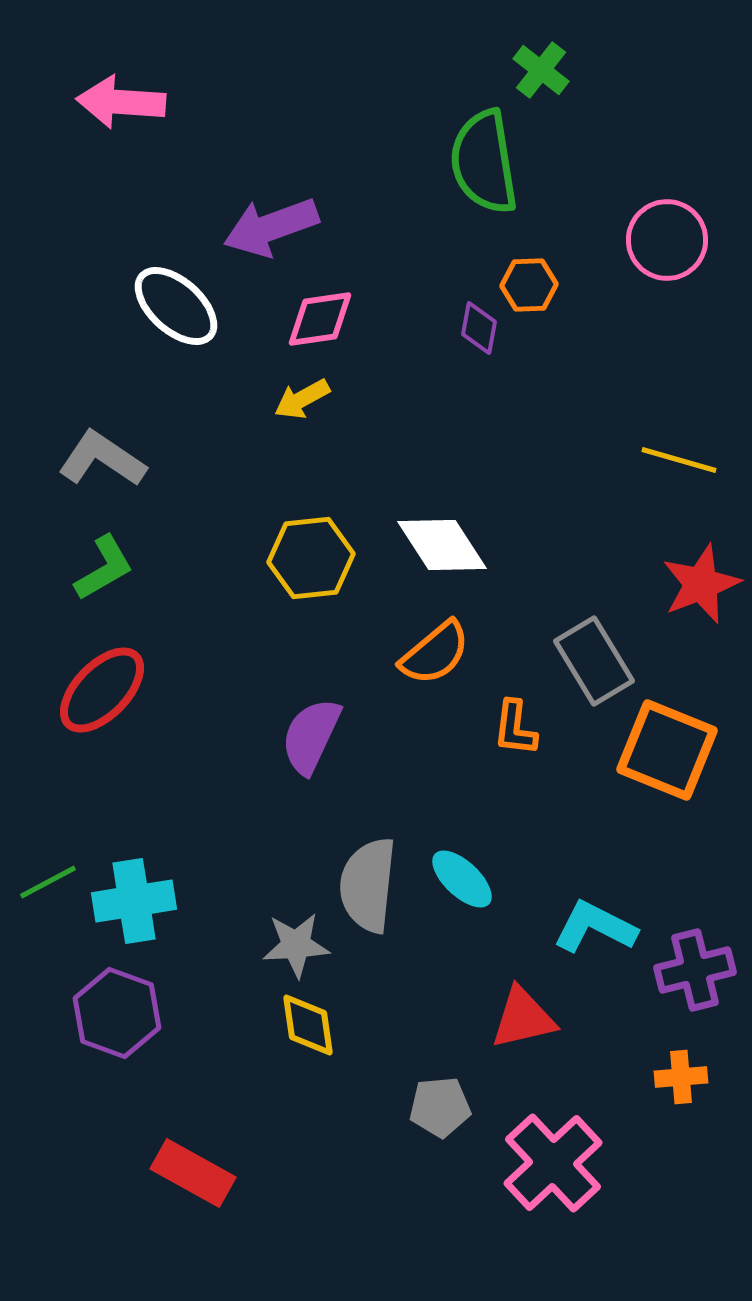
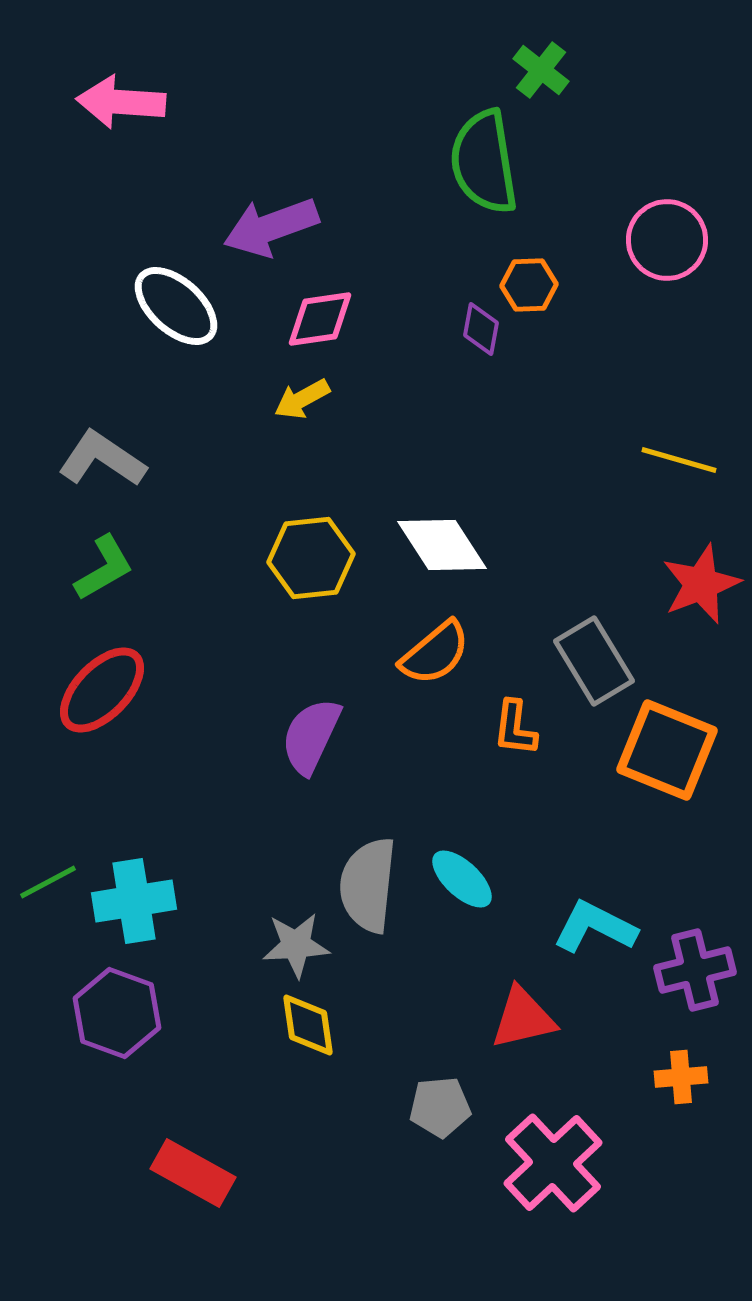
purple diamond: moved 2 px right, 1 px down
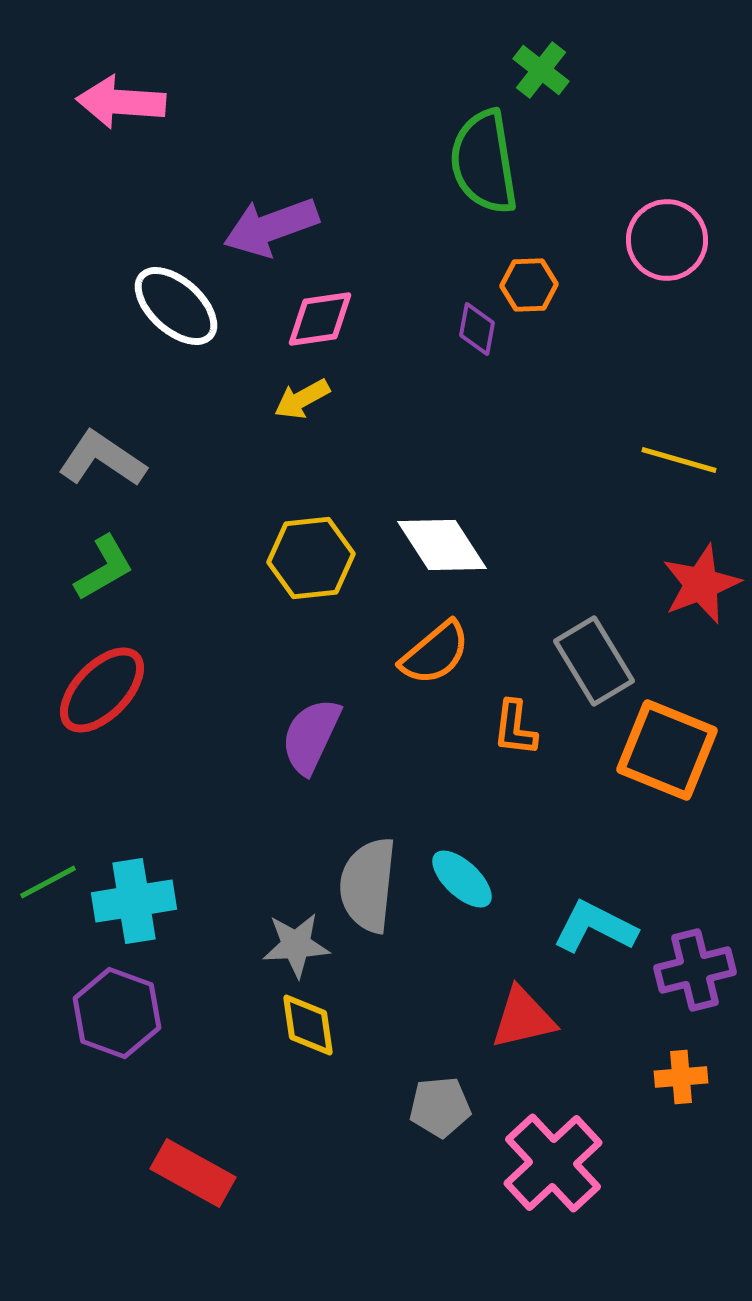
purple diamond: moved 4 px left
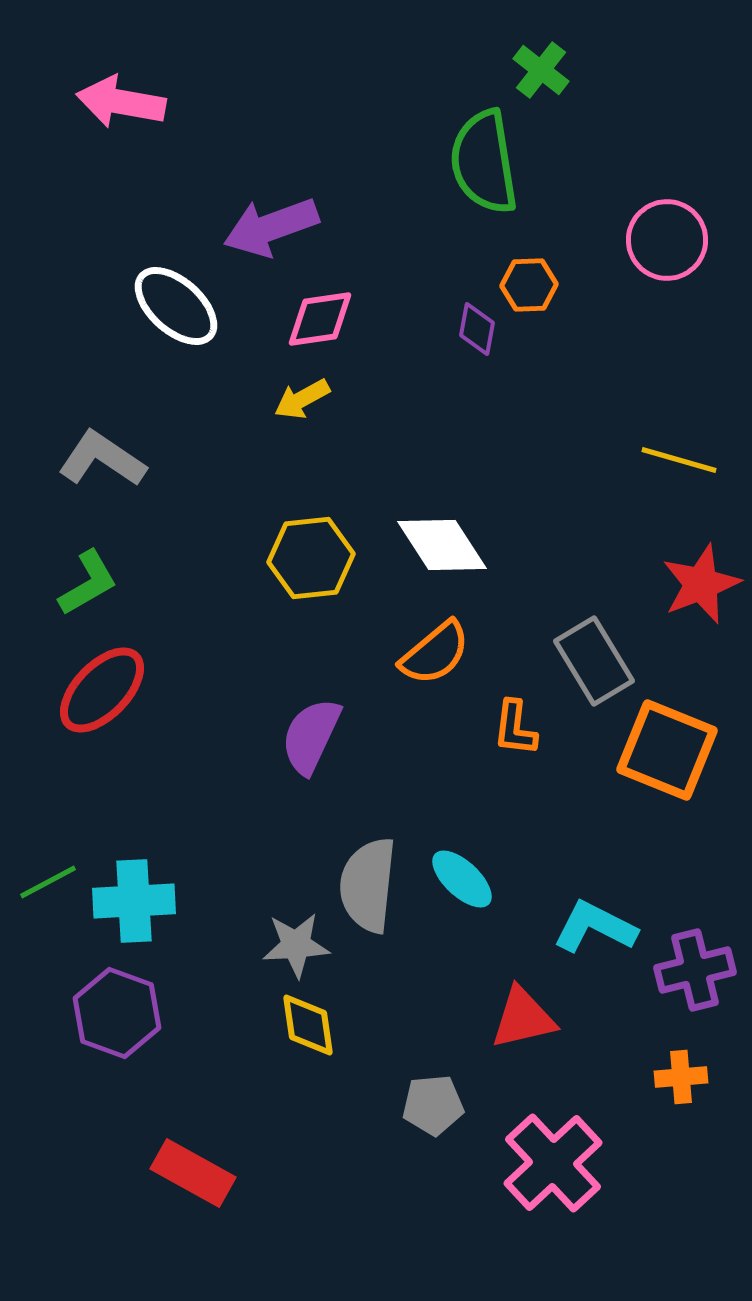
pink arrow: rotated 6 degrees clockwise
green L-shape: moved 16 px left, 15 px down
cyan cross: rotated 6 degrees clockwise
gray pentagon: moved 7 px left, 2 px up
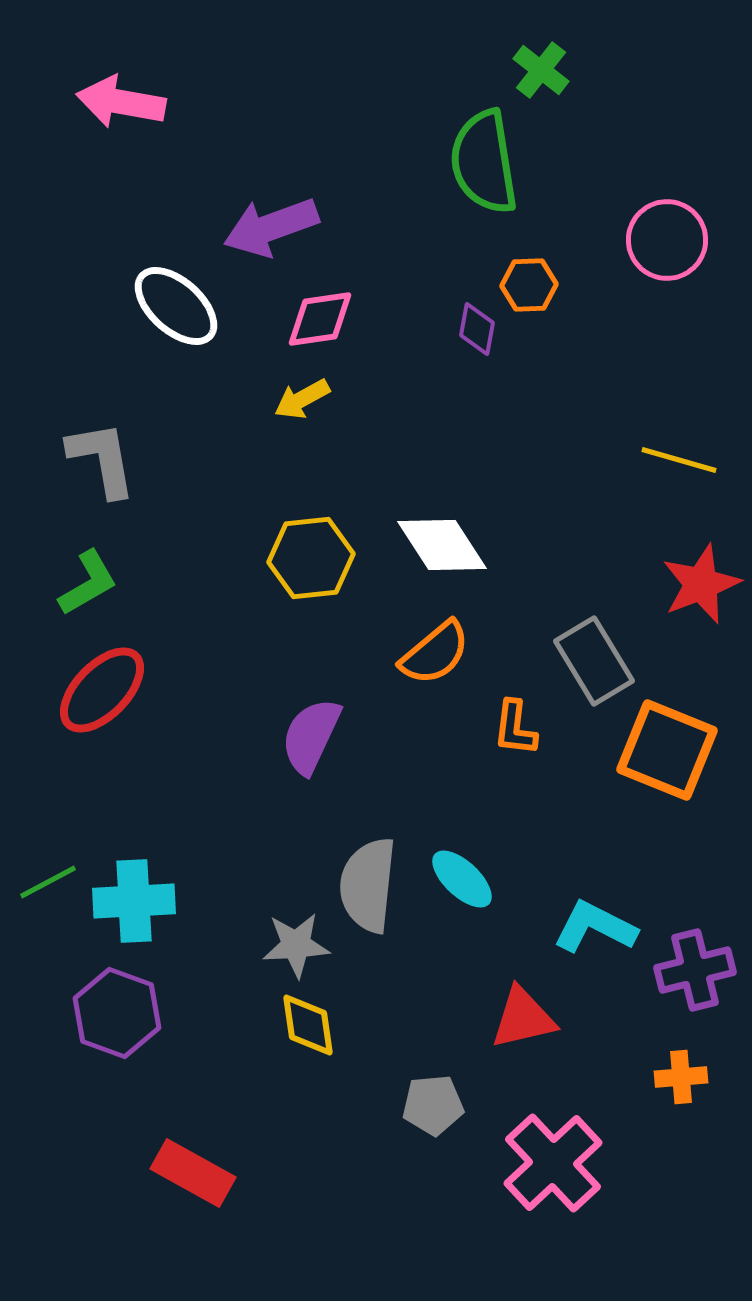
gray L-shape: rotated 46 degrees clockwise
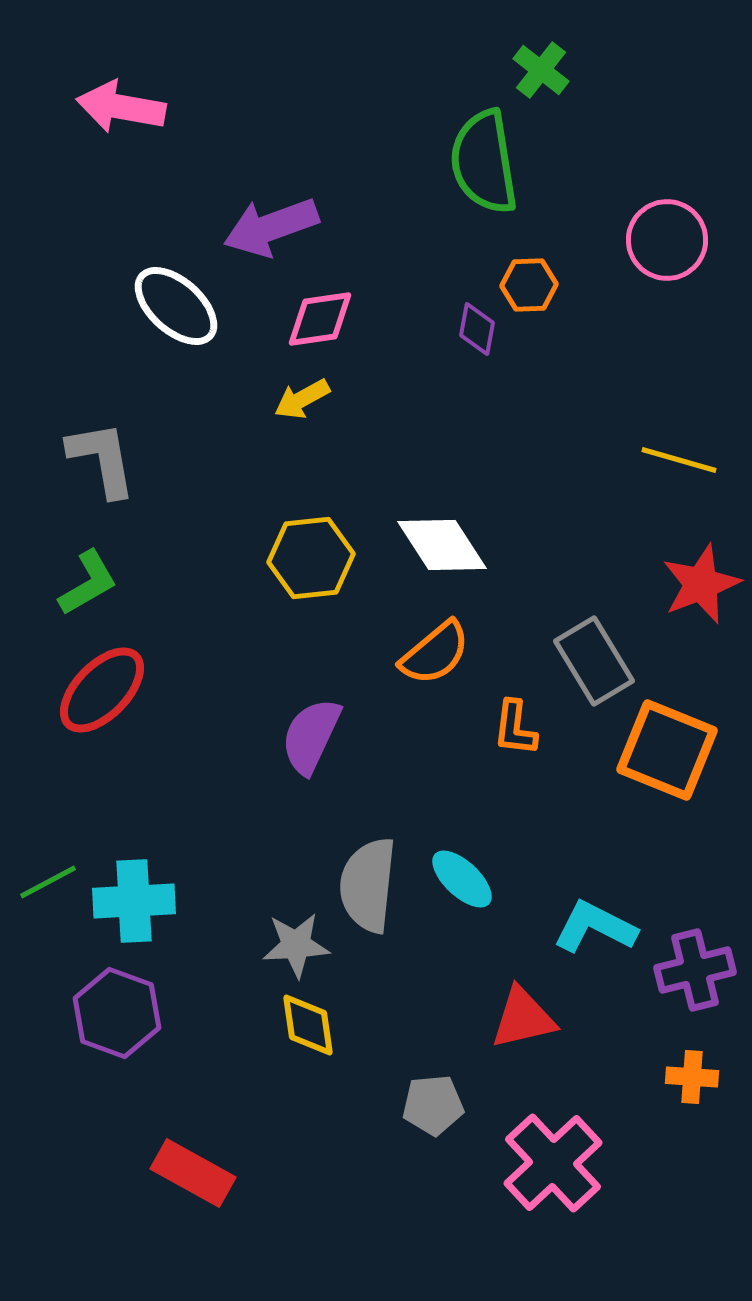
pink arrow: moved 5 px down
orange cross: moved 11 px right; rotated 9 degrees clockwise
